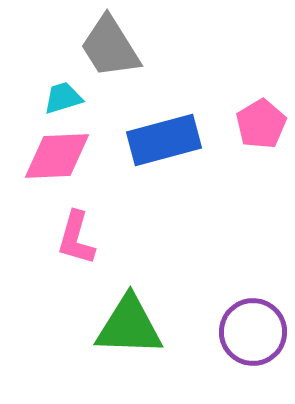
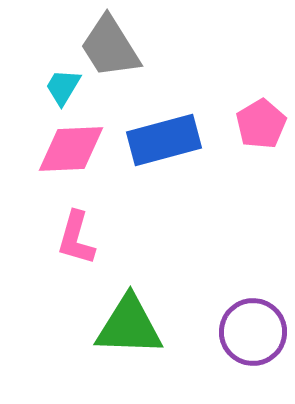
cyan trapezoid: moved 11 px up; rotated 42 degrees counterclockwise
pink diamond: moved 14 px right, 7 px up
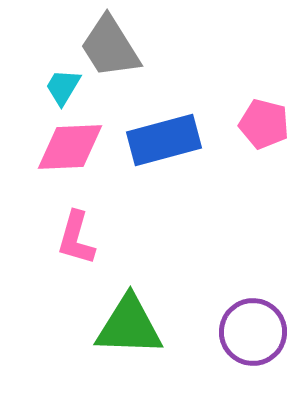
pink pentagon: moved 3 px right; rotated 27 degrees counterclockwise
pink diamond: moved 1 px left, 2 px up
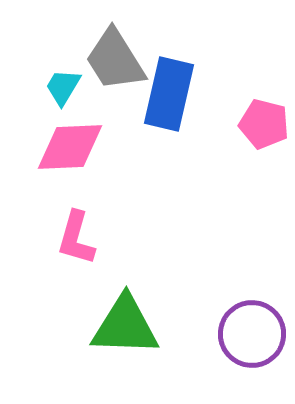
gray trapezoid: moved 5 px right, 13 px down
blue rectangle: moved 5 px right, 46 px up; rotated 62 degrees counterclockwise
green triangle: moved 4 px left
purple circle: moved 1 px left, 2 px down
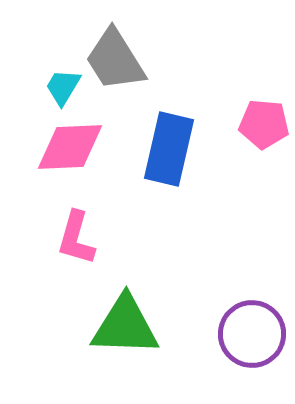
blue rectangle: moved 55 px down
pink pentagon: rotated 9 degrees counterclockwise
